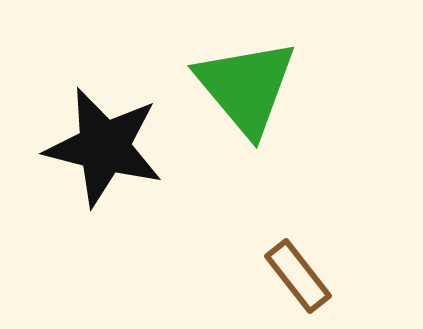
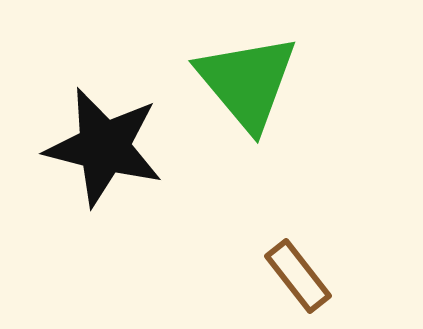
green triangle: moved 1 px right, 5 px up
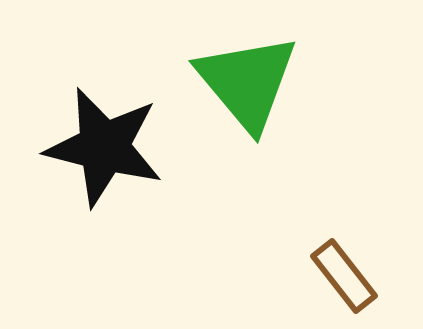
brown rectangle: moved 46 px right
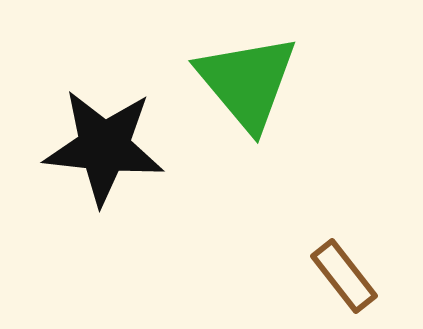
black star: rotated 8 degrees counterclockwise
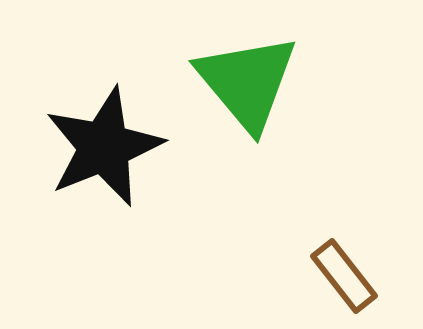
black star: rotated 28 degrees counterclockwise
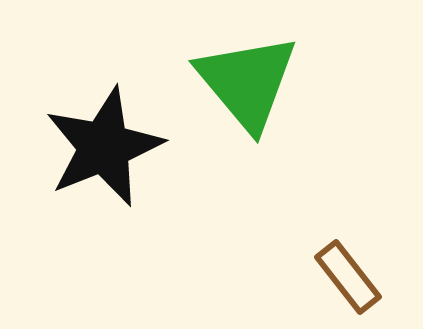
brown rectangle: moved 4 px right, 1 px down
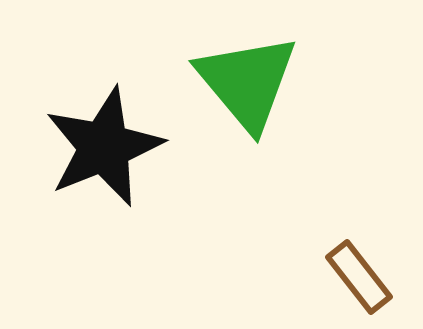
brown rectangle: moved 11 px right
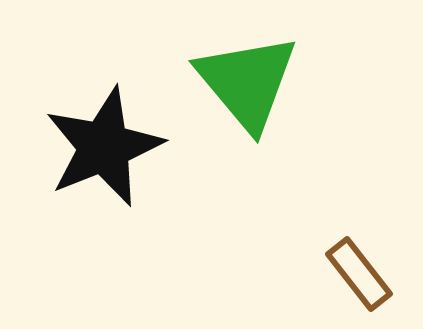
brown rectangle: moved 3 px up
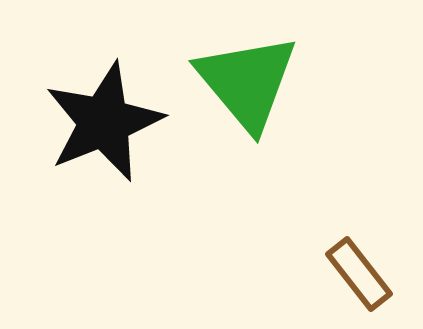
black star: moved 25 px up
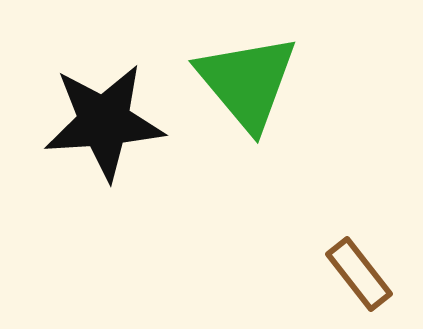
black star: rotated 18 degrees clockwise
